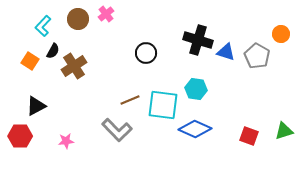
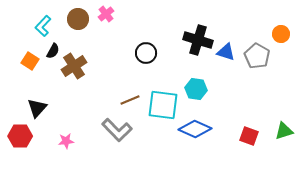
black triangle: moved 1 px right, 2 px down; rotated 20 degrees counterclockwise
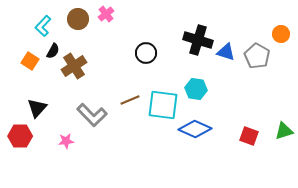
gray L-shape: moved 25 px left, 15 px up
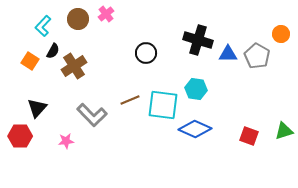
blue triangle: moved 2 px right, 2 px down; rotated 18 degrees counterclockwise
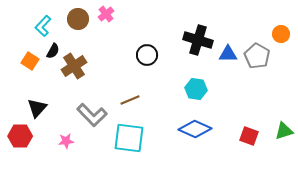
black circle: moved 1 px right, 2 px down
cyan square: moved 34 px left, 33 px down
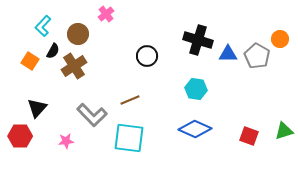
brown circle: moved 15 px down
orange circle: moved 1 px left, 5 px down
black circle: moved 1 px down
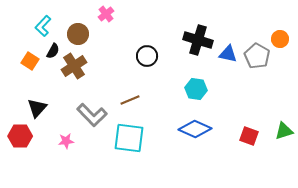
blue triangle: rotated 12 degrees clockwise
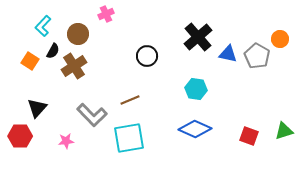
pink cross: rotated 14 degrees clockwise
black cross: moved 3 px up; rotated 32 degrees clockwise
cyan square: rotated 16 degrees counterclockwise
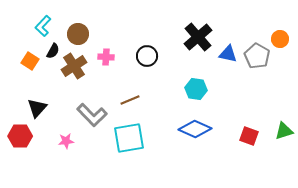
pink cross: moved 43 px down; rotated 28 degrees clockwise
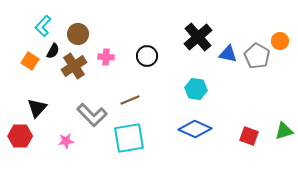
orange circle: moved 2 px down
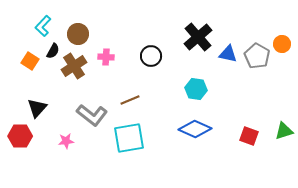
orange circle: moved 2 px right, 3 px down
black circle: moved 4 px right
gray L-shape: rotated 8 degrees counterclockwise
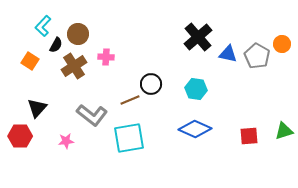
black semicircle: moved 3 px right, 6 px up
black circle: moved 28 px down
red square: rotated 24 degrees counterclockwise
